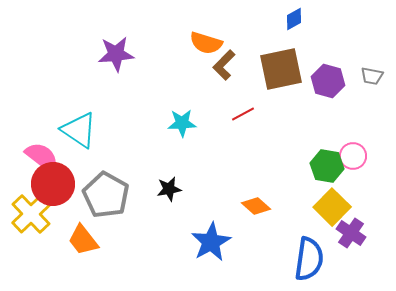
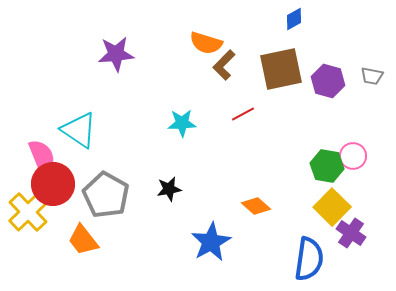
pink semicircle: rotated 30 degrees clockwise
yellow cross: moved 3 px left, 2 px up
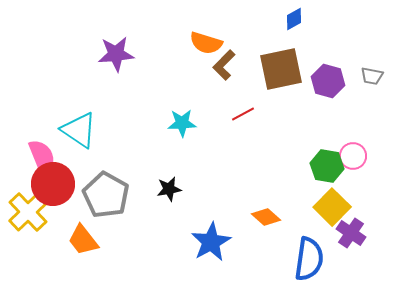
orange diamond: moved 10 px right, 11 px down
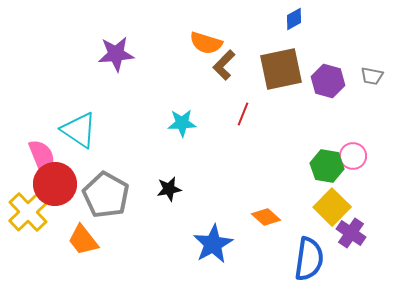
red line: rotated 40 degrees counterclockwise
red circle: moved 2 px right
blue star: moved 2 px right, 2 px down
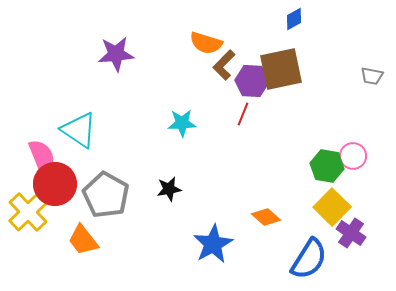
purple hexagon: moved 76 px left; rotated 12 degrees counterclockwise
blue semicircle: rotated 24 degrees clockwise
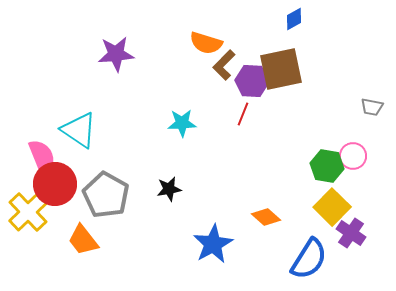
gray trapezoid: moved 31 px down
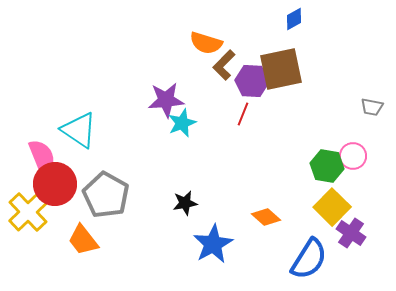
purple star: moved 50 px right, 46 px down
cyan star: rotated 20 degrees counterclockwise
black star: moved 16 px right, 14 px down
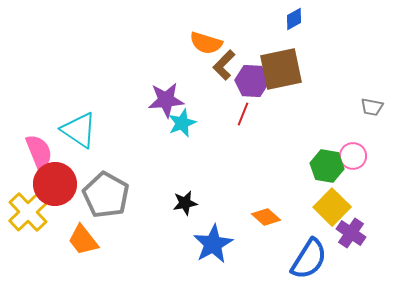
pink semicircle: moved 3 px left, 5 px up
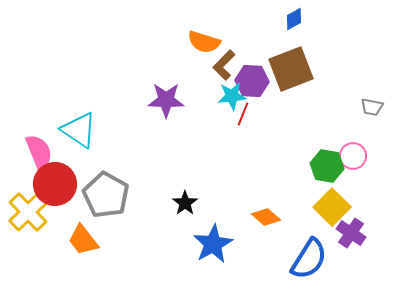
orange semicircle: moved 2 px left, 1 px up
brown square: moved 10 px right; rotated 9 degrees counterclockwise
purple star: rotated 6 degrees clockwise
cyan star: moved 50 px right, 27 px up; rotated 16 degrees clockwise
black star: rotated 25 degrees counterclockwise
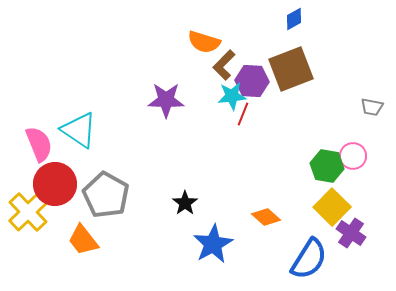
pink semicircle: moved 8 px up
